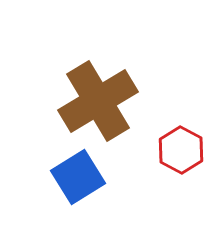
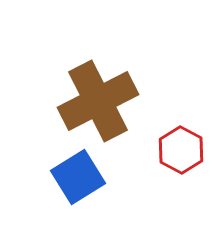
brown cross: rotated 4 degrees clockwise
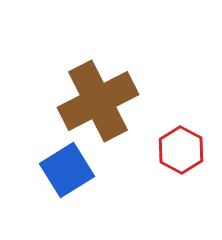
blue square: moved 11 px left, 7 px up
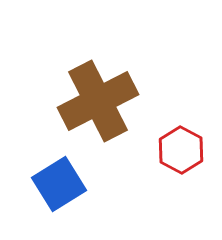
blue square: moved 8 px left, 14 px down
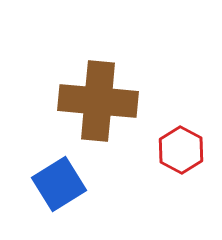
brown cross: rotated 32 degrees clockwise
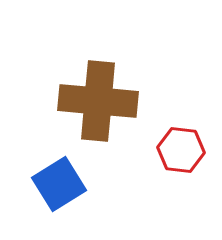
red hexagon: rotated 21 degrees counterclockwise
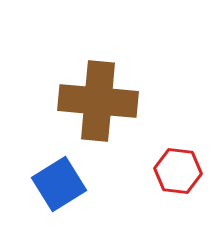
red hexagon: moved 3 px left, 21 px down
